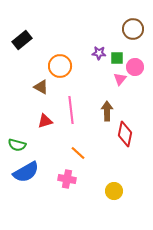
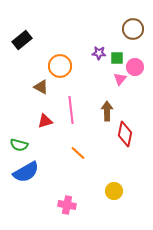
green semicircle: moved 2 px right
pink cross: moved 26 px down
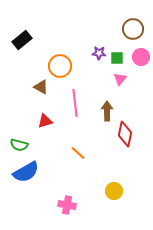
pink circle: moved 6 px right, 10 px up
pink line: moved 4 px right, 7 px up
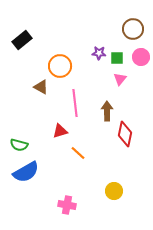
red triangle: moved 15 px right, 10 px down
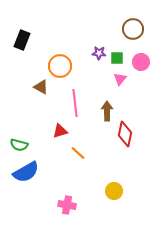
black rectangle: rotated 30 degrees counterclockwise
pink circle: moved 5 px down
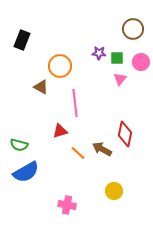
brown arrow: moved 5 px left, 38 px down; rotated 60 degrees counterclockwise
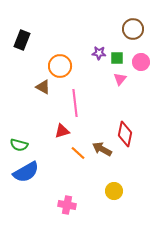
brown triangle: moved 2 px right
red triangle: moved 2 px right
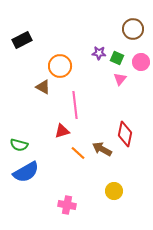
black rectangle: rotated 42 degrees clockwise
green square: rotated 24 degrees clockwise
pink line: moved 2 px down
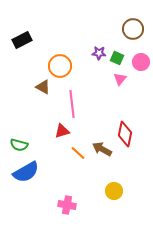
pink line: moved 3 px left, 1 px up
